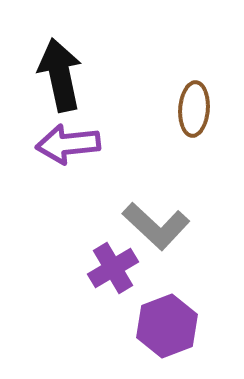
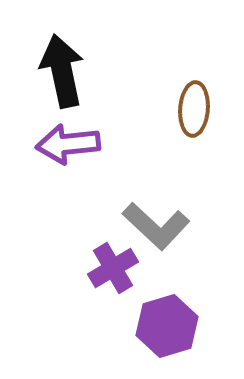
black arrow: moved 2 px right, 4 px up
purple hexagon: rotated 4 degrees clockwise
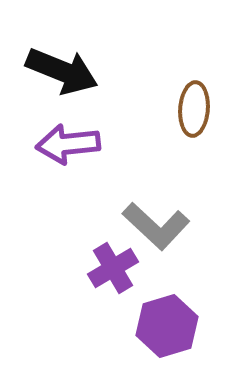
black arrow: rotated 124 degrees clockwise
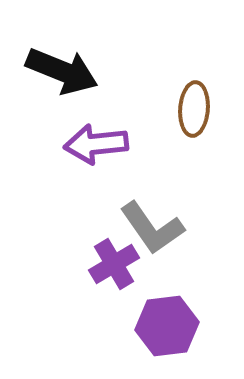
purple arrow: moved 28 px right
gray L-shape: moved 4 px left, 2 px down; rotated 12 degrees clockwise
purple cross: moved 1 px right, 4 px up
purple hexagon: rotated 10 degrees clockwise
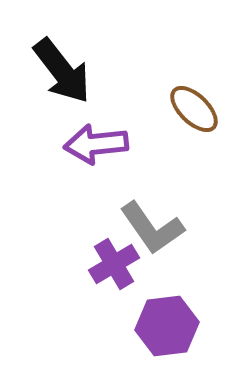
black arrow: rotated 30 degrees clockwise
brown ellipse: rotated 50 degrees counterclockwise
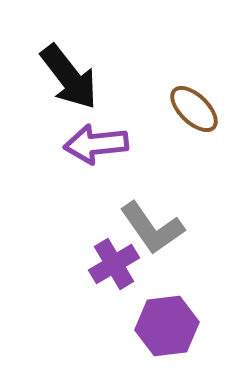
black arrow: moved 7 px right, 6 px down
